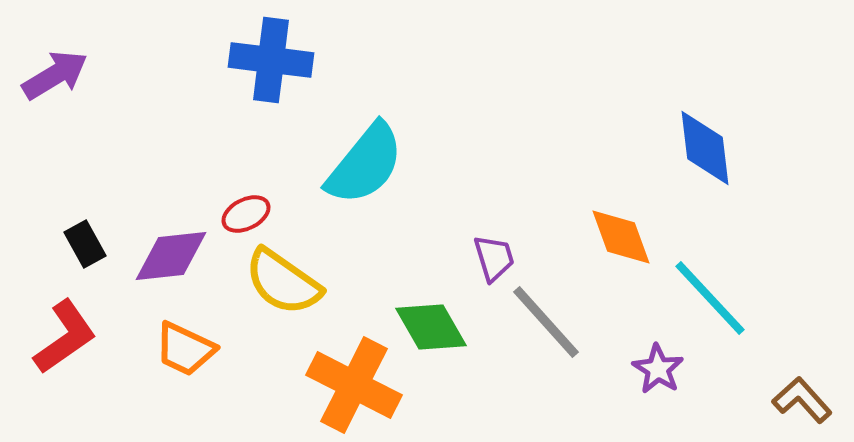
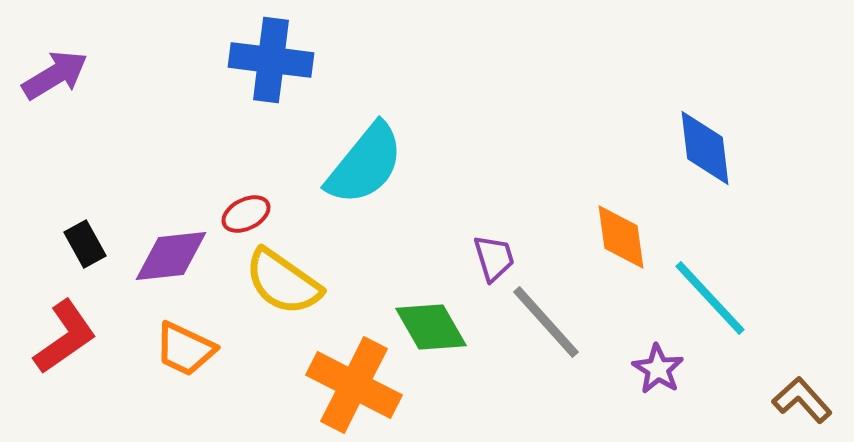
orange diamond: rotated 12 degrees clockwise
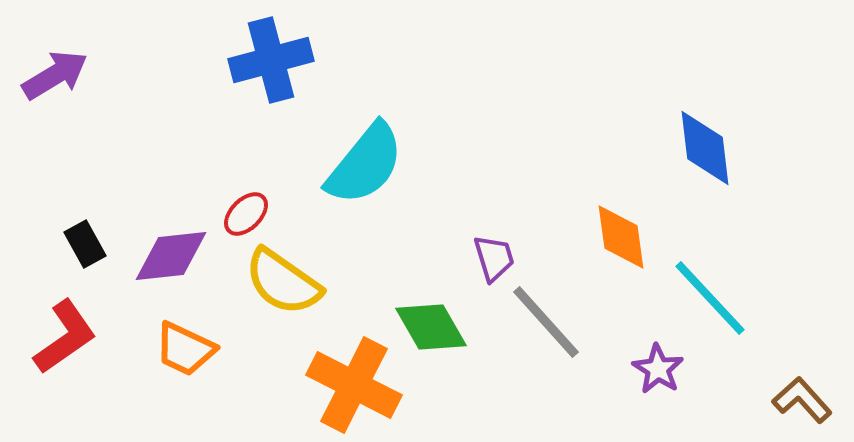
blue cross: rotated 22 degrees counterclockwise
red ellipse: rotated 18 degrees counterclockwise
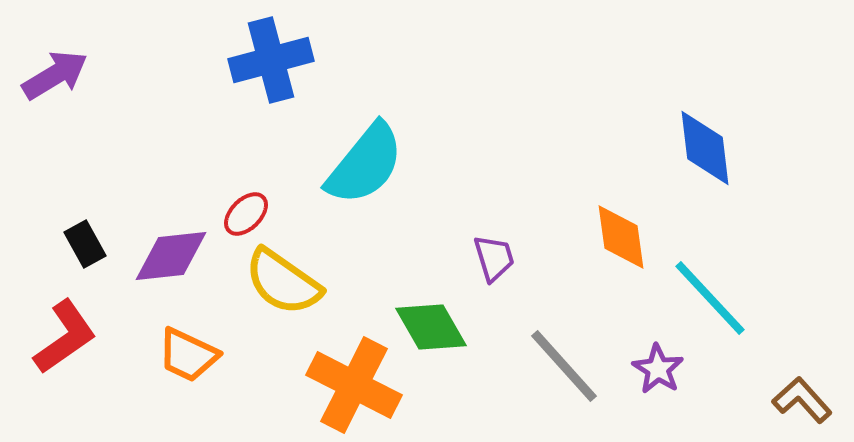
gray line: moved 18 px right, 44 px down
orange trapezoid: moved 3 px right, 6 px down
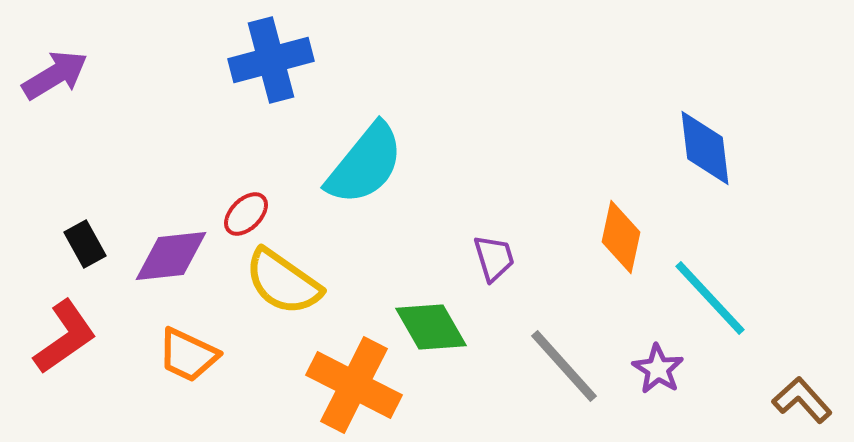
orange diamond: rotated 20 degrees clockwise
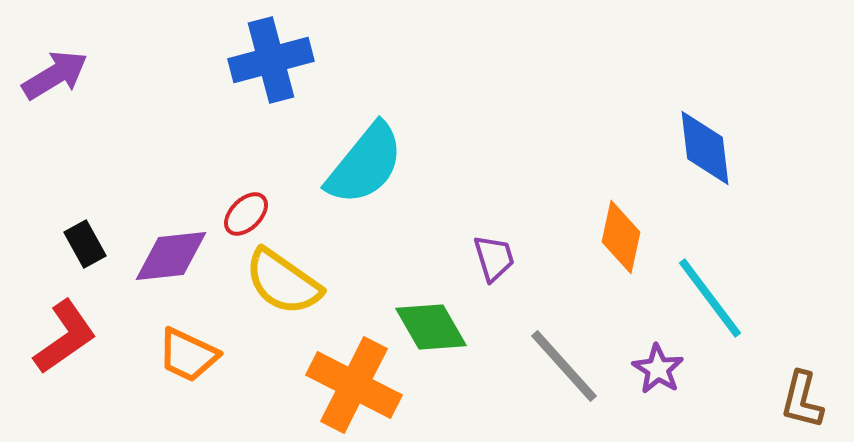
cyan line: rotated 6 degrees clockwise
brown L-shape: rotated 124 degrees counterclockwise
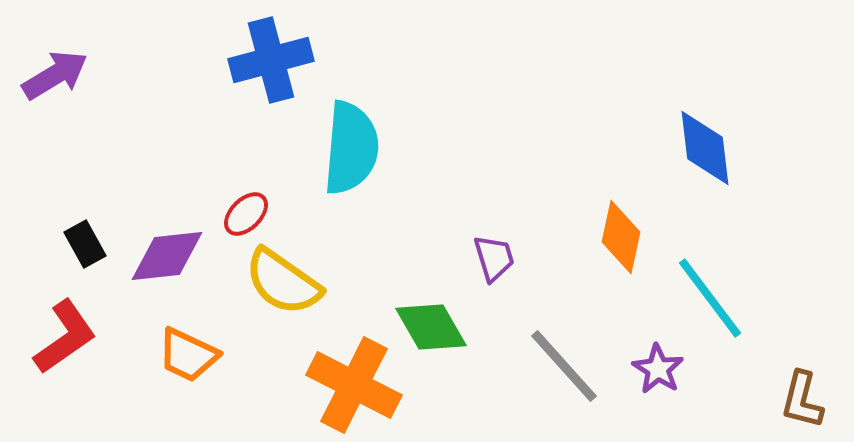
cyan semicircle: moved 14 px left, 16 px up; rotated 34 degrees counterclockwise
purple diamond: moved 4 px left
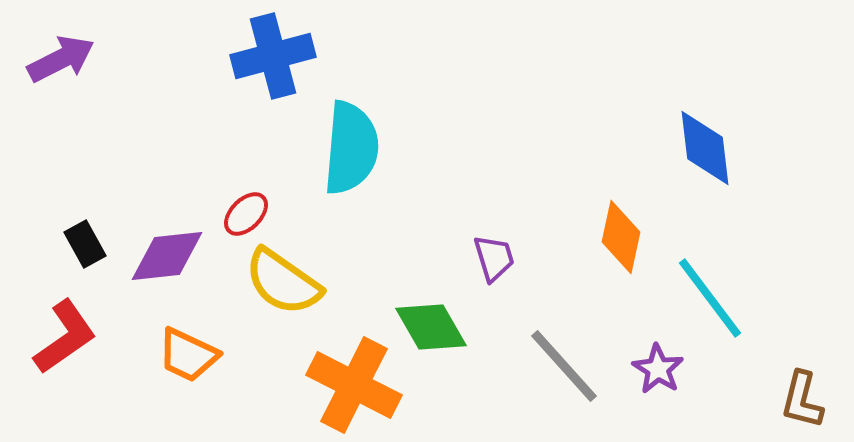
blue cross: moved 2 px right, 4 px up
purple arrow: moved 6 px right, 16 px up; rotated 4 degrees clockwise
